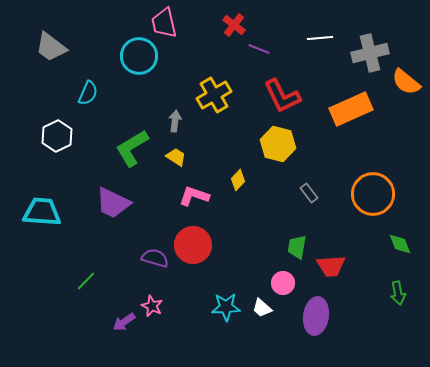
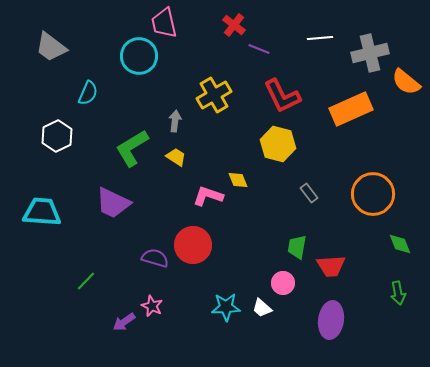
yellow diamond: rotated 65 degrees counterclockwise
pink L-shape: moved 14 px right
purple ellipse: moved 15 px right, 4 px down
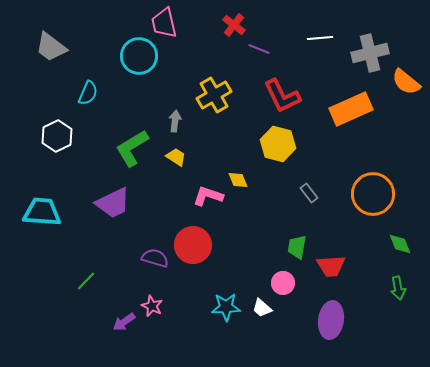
purple trapezoid: rotated 51 degrees counterclockwise
green arrow: moved 5 px up
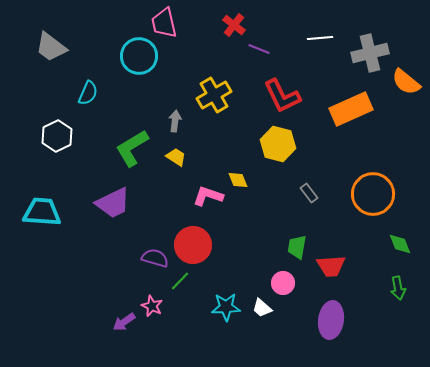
green line: moved 94 px right
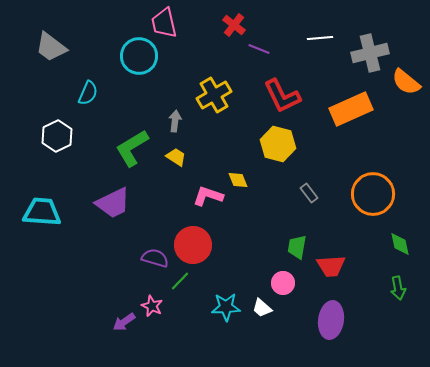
green diamond: rotated 10 degrees clockwise
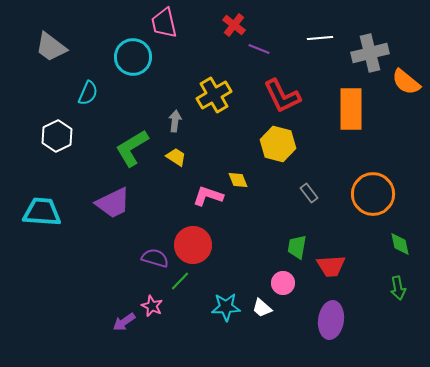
cyan circle: moved 6 px left, 1 px down
orange rectangle: rotated 66 degrees counterclockwise
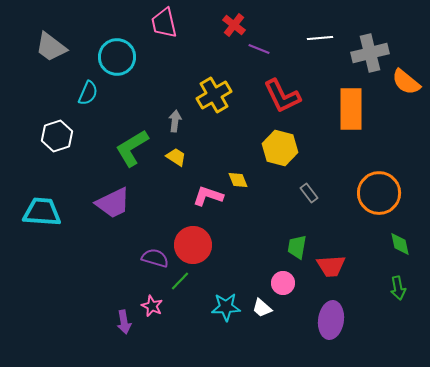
cyan circle: moved 16 px left
white hexagon: rotated 8 degrees clockwise
yellow hexagon: moved 2 px right, 4 px down
orange circle: moved 6 px right, 1 px up
purple arrow: rotated 65 degrees counterclockwise
